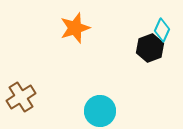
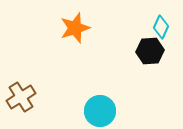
cyan diamond: moved 1 px left, 3 px up
black hexagon: moved 3 px down; rotated 16 degrees clockwise
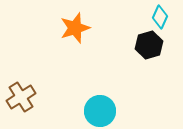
cyan diamond: moved 1 px left, 10 px up
black hexagon: moved 1 px left, 6 px up; rotated 12 degrees counterclockwise
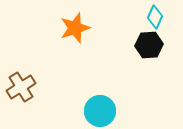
cyan diamond: moved 5 px left
black hexagon: rotated 12 degrees clockwise
brown cross: moved 10 px up
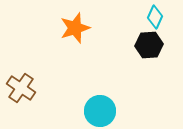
brown cross: moved 1 px down; rotated 24 degrees counterclockwise
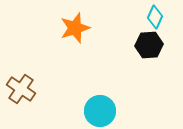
brown cross: moved 1 px down
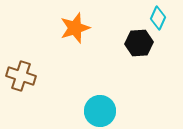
cyan diamond: moved 3 px right, 1 px down
black hexagon: moved 10 px left, 2 px up
brown cross: moved 13 px up; rotated 16 degrees counterclockwise
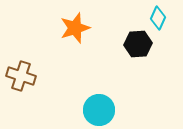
black hexagon: moved 1 px left, 1 px down
cyan circle: moved 1 px left, 1 px up
